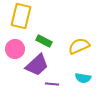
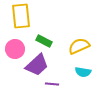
yellow rectangle: rotated 20 degrees counterclockwise
cyan semicircle: moved 6 px up
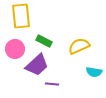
cyan semicircle: moved 11 px right
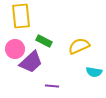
purple trapezoid: moved 6 px left, 3 px up
purple line: moved 2 px down
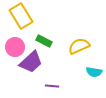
yellow rectangle: rotated 25 degrees counterclockwise
pink circle: moved 2 px up
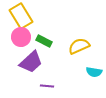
pink circle: moved 6 px right, 10 px up
purple line: moved 5 px left
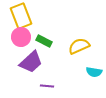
yellow rectangle: rotated 10 degrees clockwise
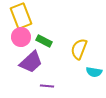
yellow semicircle: moved 3 px down; rotated 45 degrees counterclockwise
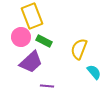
yellow rectangle: moved 11 px right
cyan semicircle: rotated 140 degrees counterclockwise
